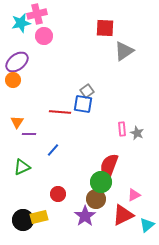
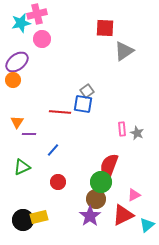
pink circle: moved 2 px left, 3 px down
red circle: moved 12 px up
purple star: moved 5 px right
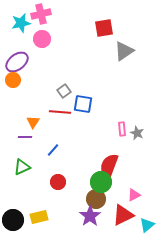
pink cross: moved 4 px right
red square: moved 1 px left; rotated 12 degrees counterclockwise
gray square: moved 23 px left
orange triangle: moved 16 px right
purple line: moved 4 px left, 3 px down
black circle: moved 10 px left
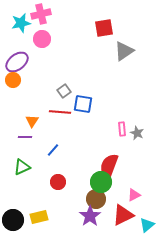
orange triangle: moved 1 px left, 1 px up
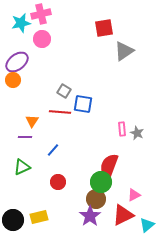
gray square: rotated 24 degrees counterclockwise
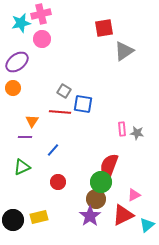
orange circle: moved 8 px down
gray star: rotated 16 degrees counterclockwise
